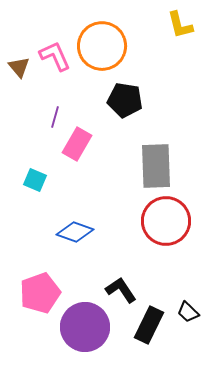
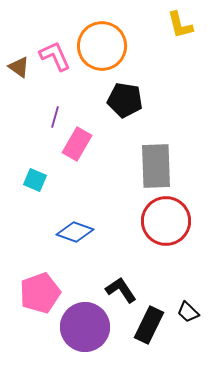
brown triangle: rotated 15 degrees counterclockwise
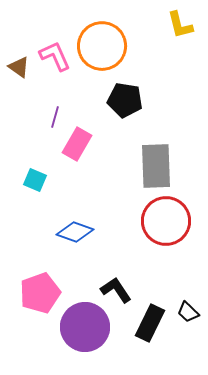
black L-shape: moved 5 px left
black rectangle: moved 1 px right, 2 px up
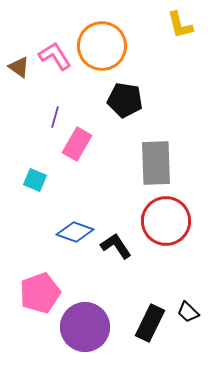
pink L-shape: rotated 8 degrees counterclockwise
gray rectangle: moved 3 px up
black L-shape: moved 44 px up
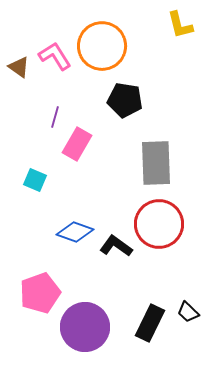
red circle: moved 7 px left, 3 px down
black L-shape: rotated 20 degrees counterclockwise
